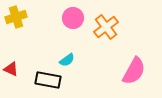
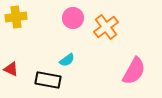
yellow cross: rotated 10 degrees clockwise
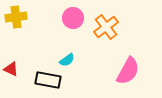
pink semicircle: moved 6 px left
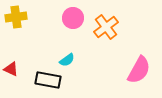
pink semicircle: moved 11 px right, 1 px up
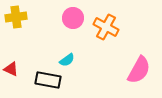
orange cross: rotated 25 degrees counterclockwise
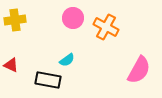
yellow cross: moved 1 px left, 3 px down
red triangle: moved 4 px up
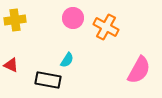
cyan semicircle: rotated 21 degrees counterclockwise
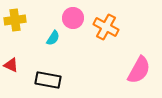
cyan semicircle: moved 14 px left, 22 px up
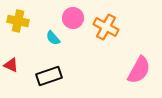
yellow cross: moved 3 px right, 1 px down; rotated 20 degrees clockwise
cyan semicircle: rotated 105 degrees clockwise
black rectangle: moved 1 px right, 4 px up; rotated 30 degrees counterclockwise
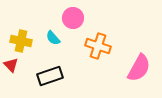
yellow cross: moved 3 px right, 20 px down
orange cross: moved 8 px left, 19 px down; rotated 10 degrees counterclockwise
red triangle: rotated 21 degrees clockwise
pink semicircle: moved 2 px up
black rectangle: moved 1 px right
